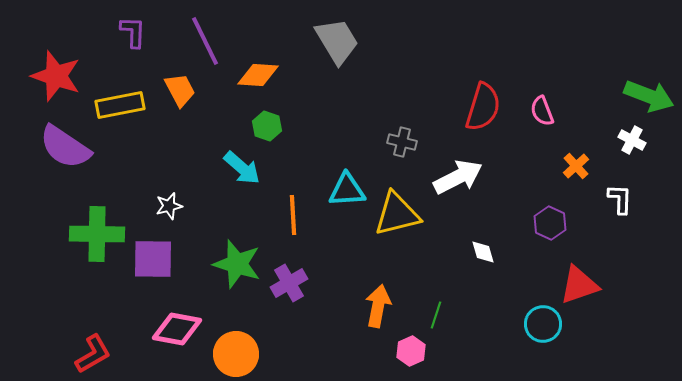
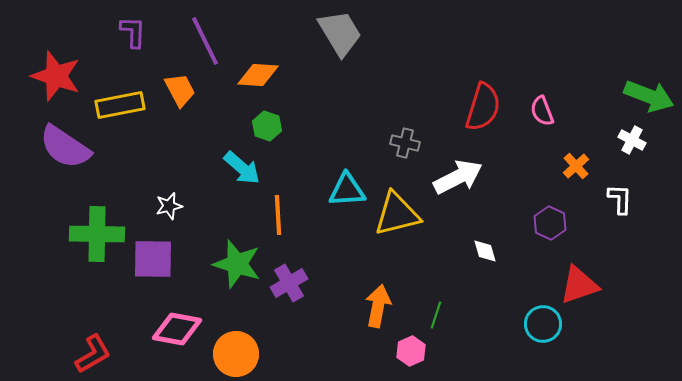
gray trapezoid: moved 3 px right, 8 px up
gray cross: moved 3 px right, 1 px down
orange line: moved 15 px left
white diamond: moved 2 px right, 1 px up
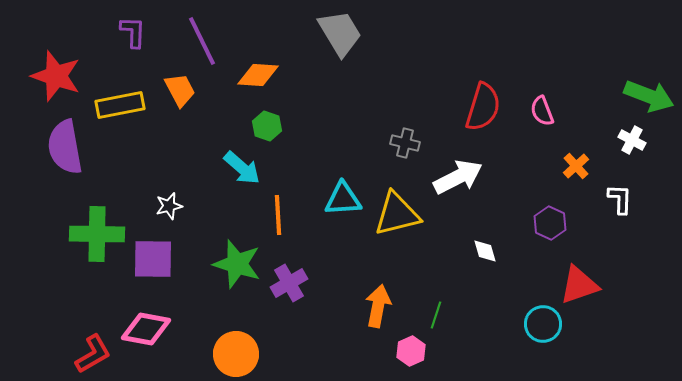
purple line: moved 3 px left
purple semicircle: rotated 46 degrees clockwise
cyan triangle: moved 4 px left, 9 px down
pink diamond: moved 31 px left
